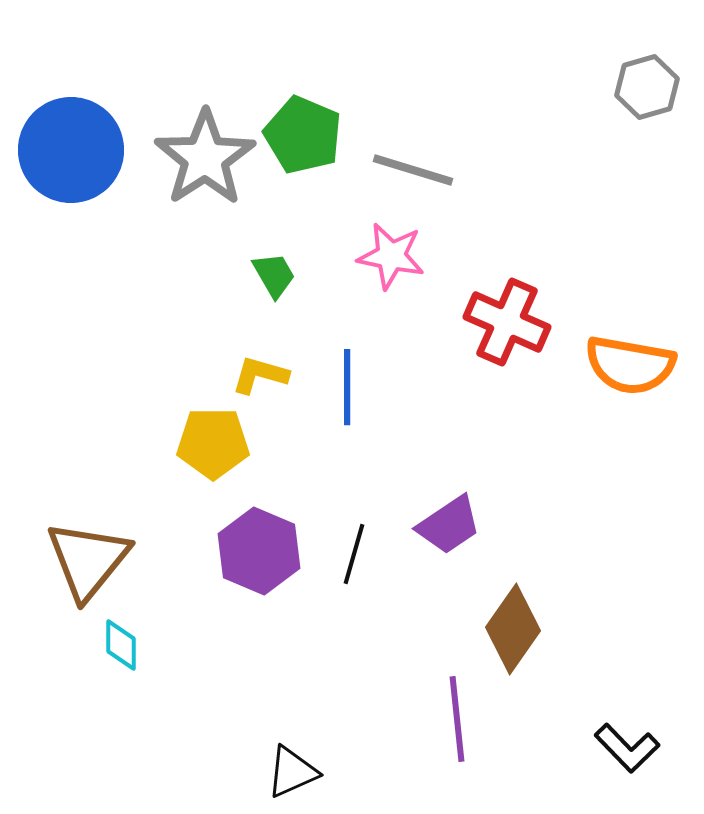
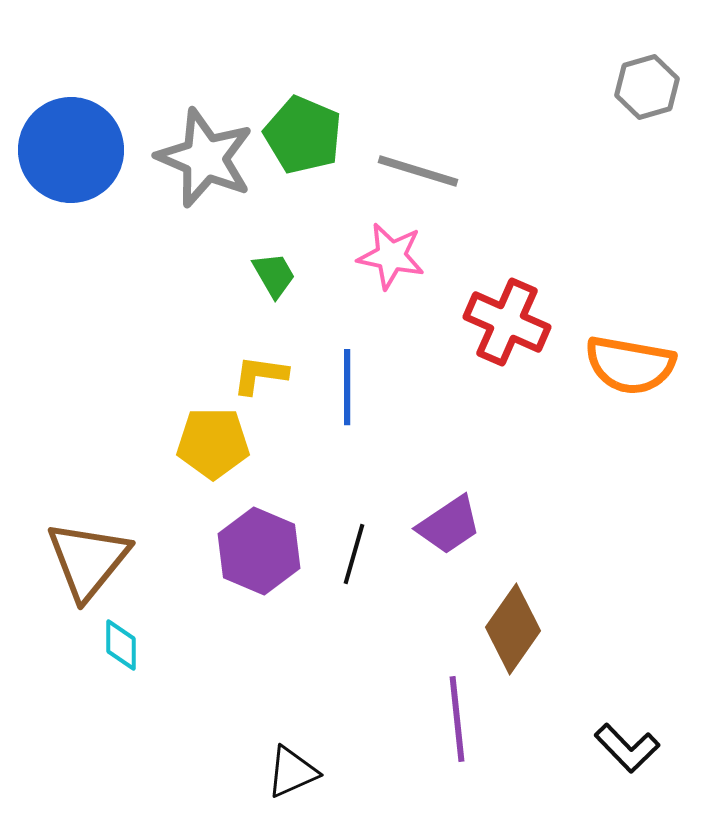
gray star: rotated 16 degrees counterclockwise
gray line: moved 5 px right, 1 px down
yellow L-shape: rotated 8 degrees counterclockwise
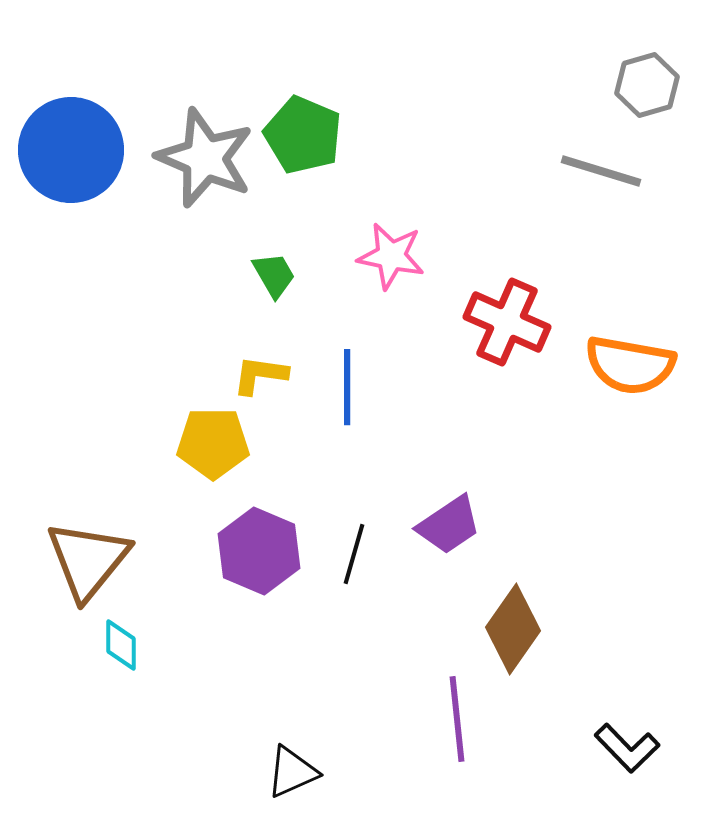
gray hexagon: moved 2 px up
gray line: moved 183 px right
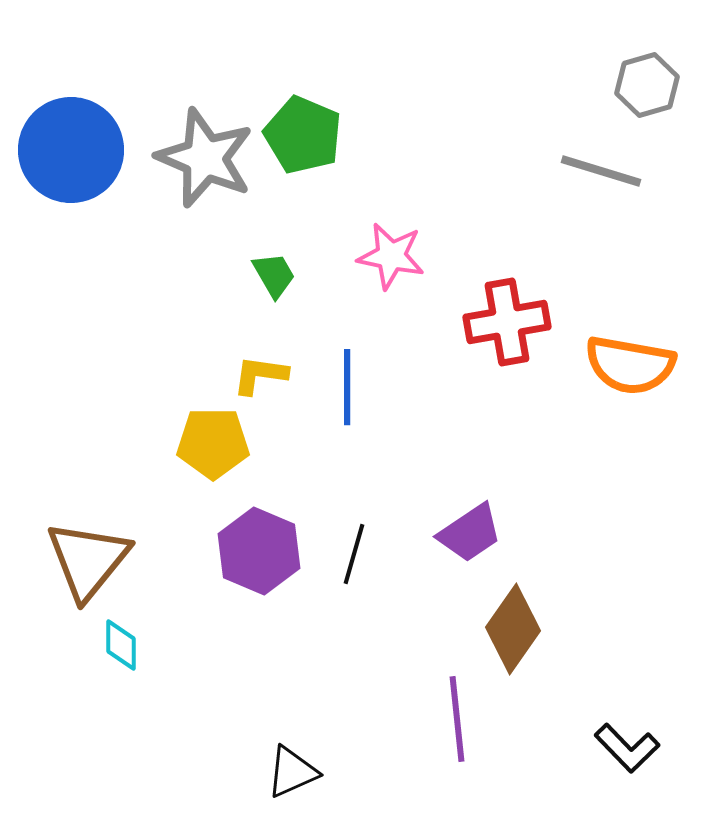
red cross: rotated 34 degrees counterclockwise
purple trapezoid: moved 21 px right, 8 px down
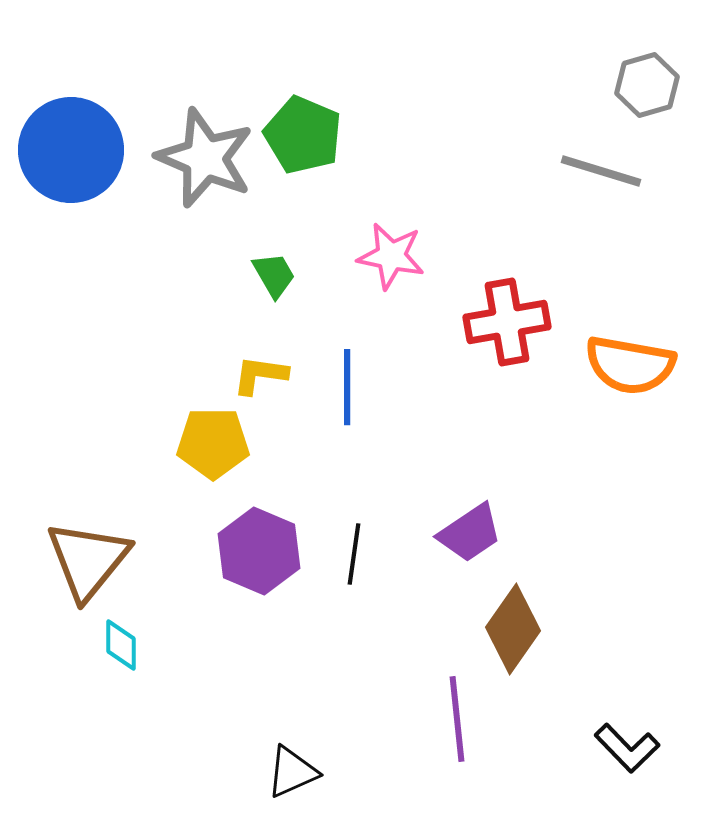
black line: rotated 8 degrees counterclockwise
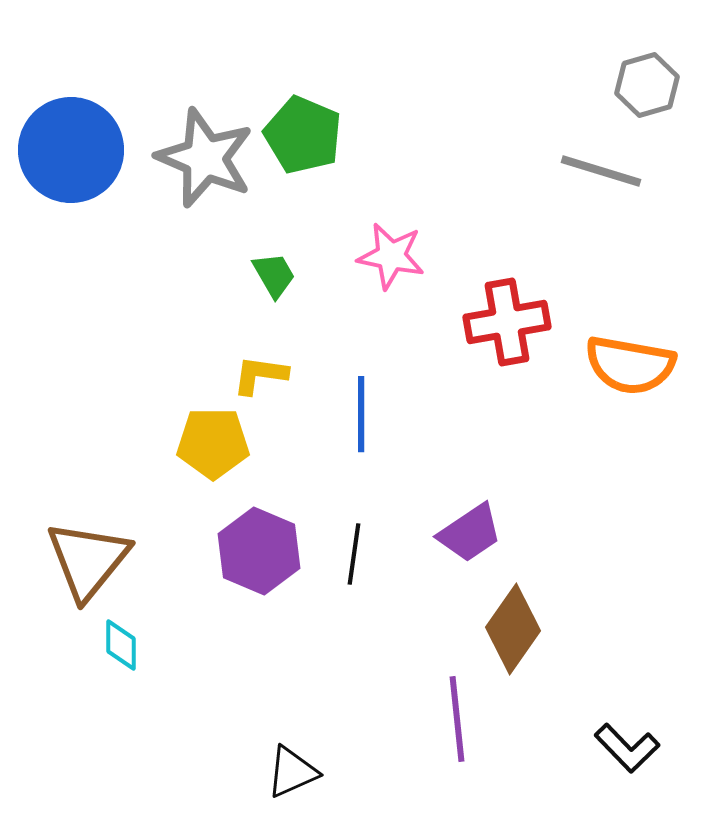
blue line: moved 14 px right, 27 px down
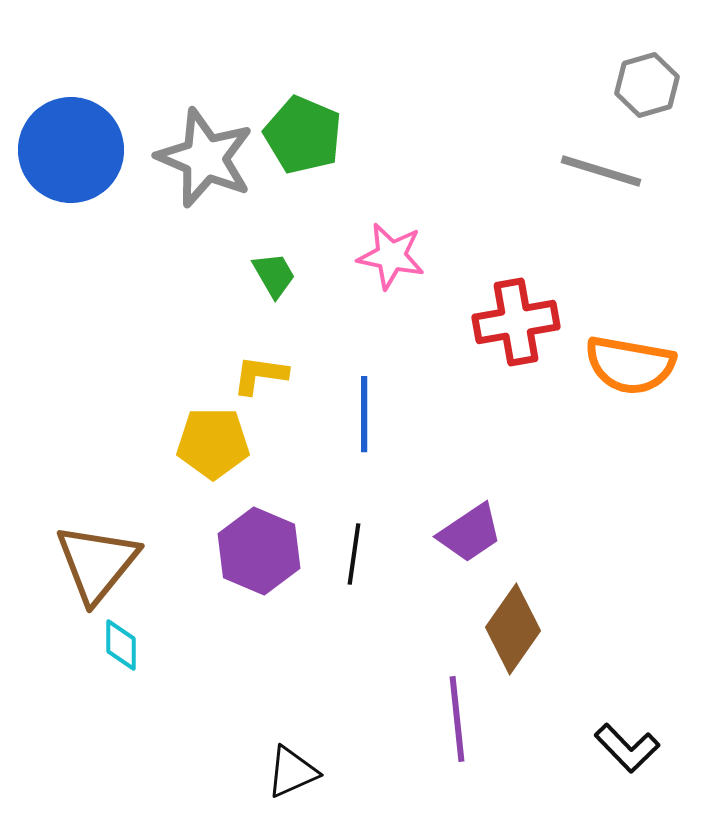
red cross: moved 9 px right
blue line: moved 3 px right
brown triangle: moved 9 px right, 3 px down
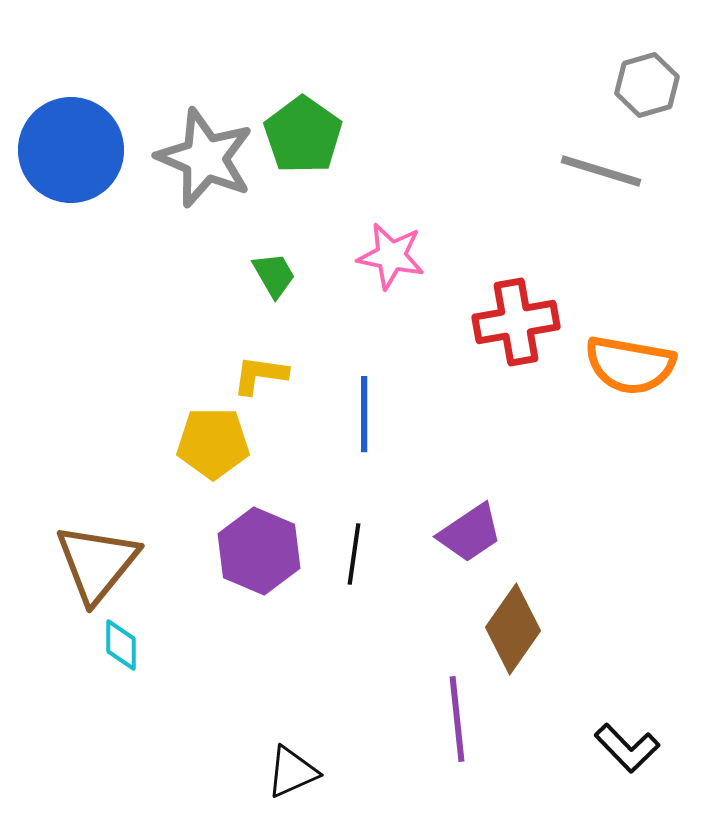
green pentagon: rotated 12 degrees clockwise
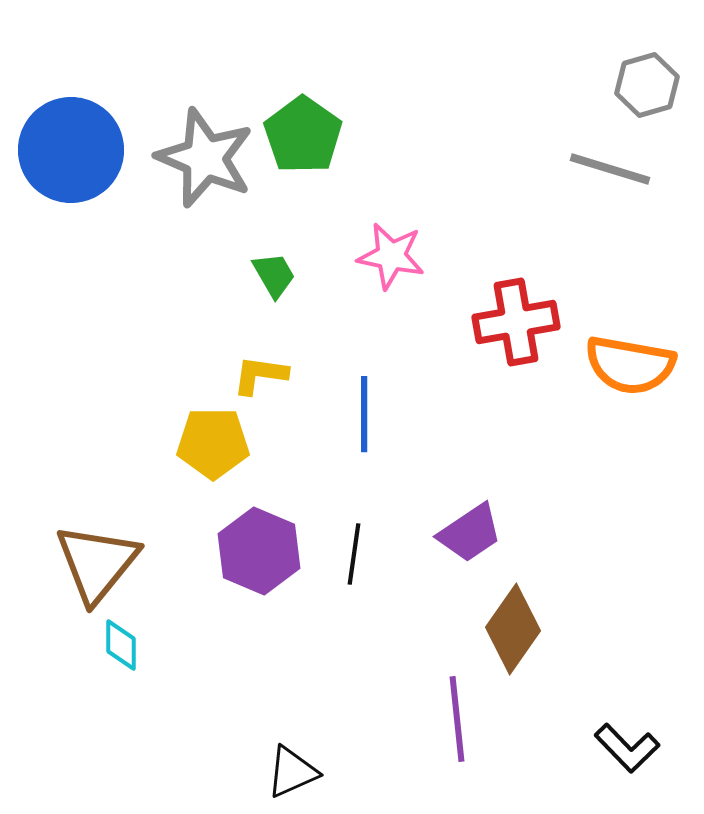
gray line: moved 9 px right, 2 px up
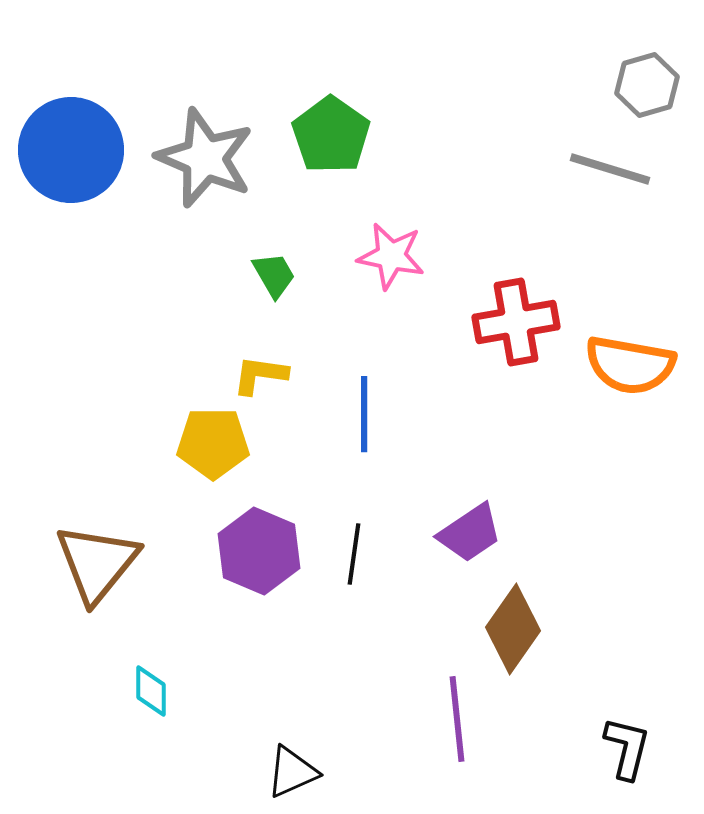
green pentagon: moved 28 px right
cyan diamond: moved 30 px right, 46 px down
black L-shape: rotated 122 degrees counterclockwise
